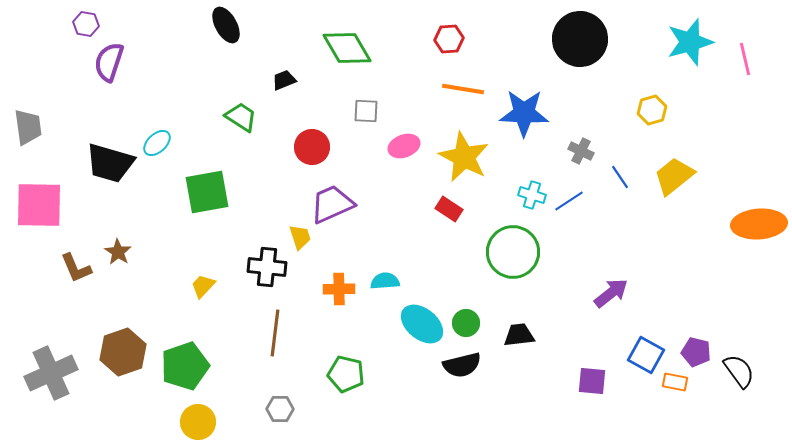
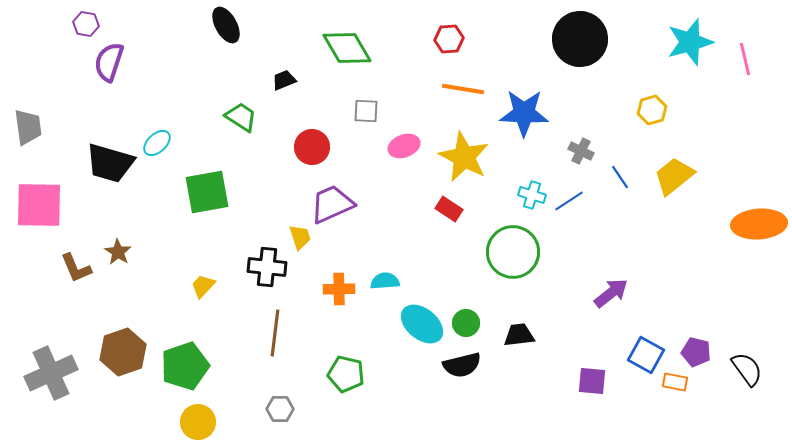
black semicircle at (739, 371): moved 8 px right, 2 px up
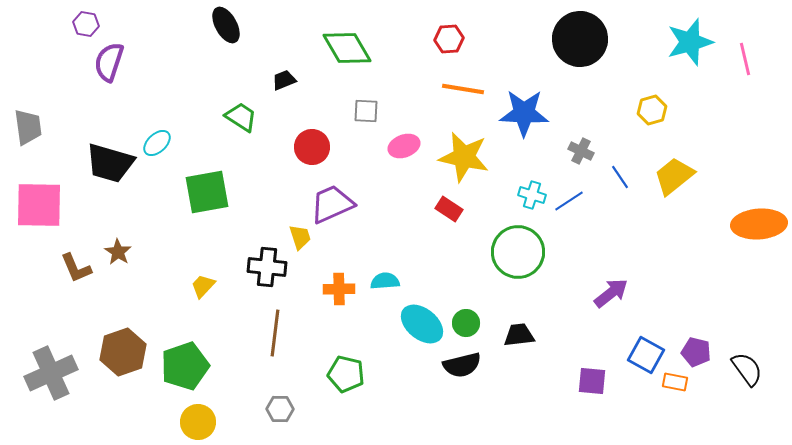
yellow star at (464, 157): rotated 15 degrees counterclockwise
green circle at (513, 252): moved 5 px right
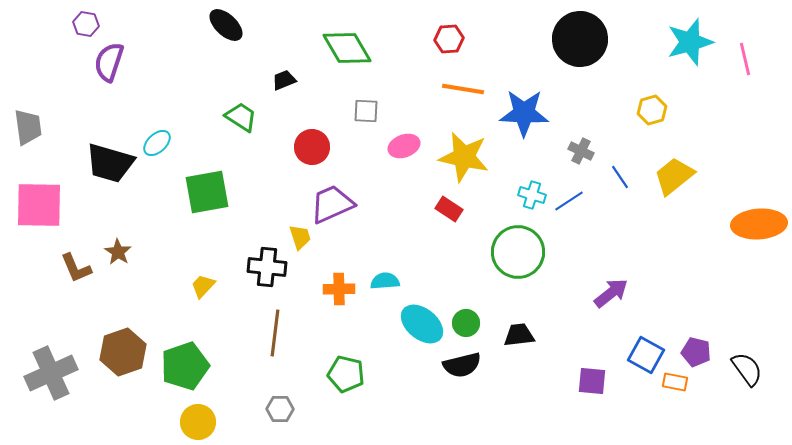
black ellipse at (226, 25): rotated 18 degrees counterclockwise
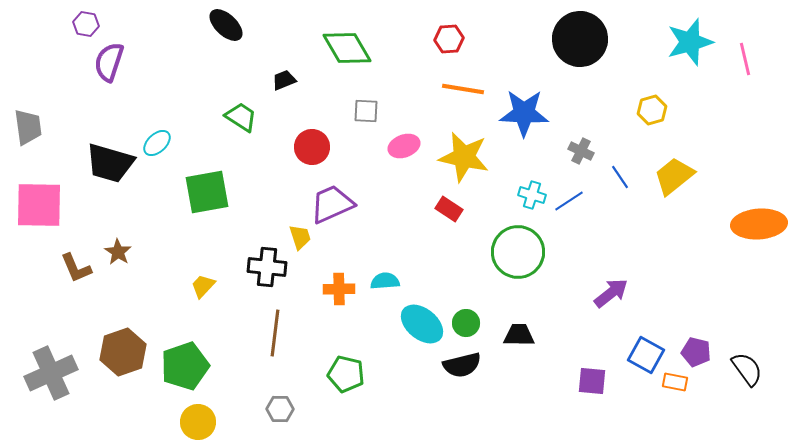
black trapezoid at (519, 335): rotated 8 degrees clockwise
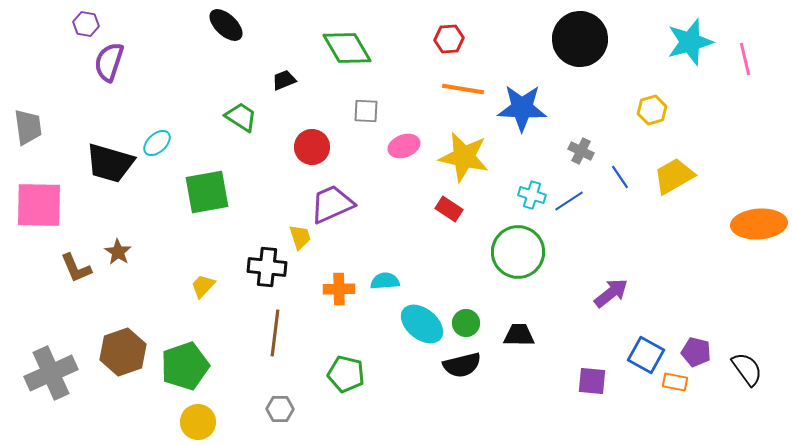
blue star at (524, 113): moved 2 px left, 5 px up
yellow trapezoid at (674, 176): rotated 9 degrees clockwise
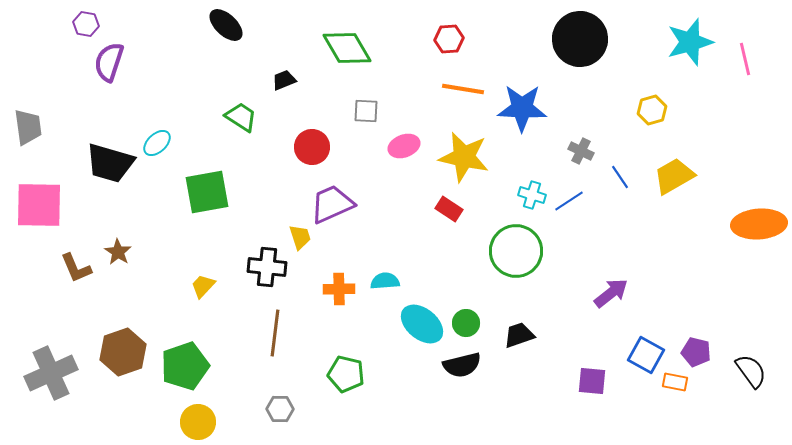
green circle at (518, 252): moved 2 px left, 1 px up
black trapezoid at (519, 335): rotated 20 degrees counterclockwise
black semicircle at (747, 369): moved 4 px right, 2 px down
